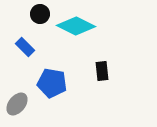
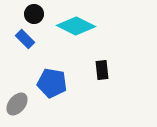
black circle: moved 6 px left
blue rectangle: moved 8 px up
black rectangle: moved 1 px up
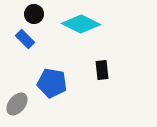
cyan diamond: moved 5 px right, 2 px up
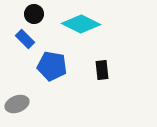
blue pentagon: moved 17 px up
gray ellipse: rotated 30 degrees clockwise
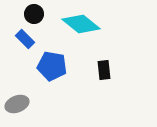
cyan diamond: rotated 12 degrees clockwise
black rectangle: moved 2 px right
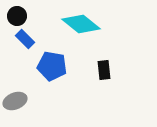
black circle: moved 17 px left, 2 px down
gray ellipse: moved 2 px left, 3 px up
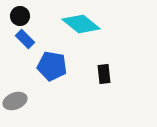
black circle: moved 3 px right
black rectangle: moved 4 px down
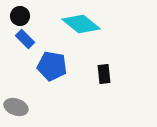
gray ellipse: moved 1 px right, 6 px down; rotated 40 degrees clockwise
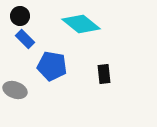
gray ellipse: moved 1 px left, 17 px up
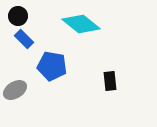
black circle: moved 2 px left
blue rectangle: moved 1 px left
black rectangle: moved 6 px right, 7 px down
gray ellipse: rotated 50 degrees counterclockwise
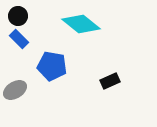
blue rectangle: moved 5 px left
black rectangle: rotated 72 degrees clockwise
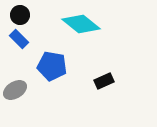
black circle: moved 2 px right, 1 px up
black rectangle: moved 6 px left
